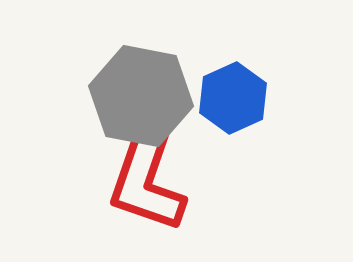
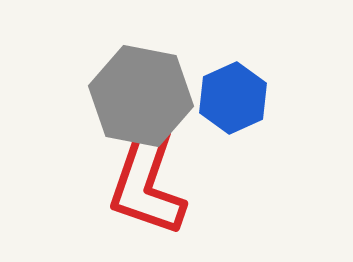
red L-shape: moved 4 px down
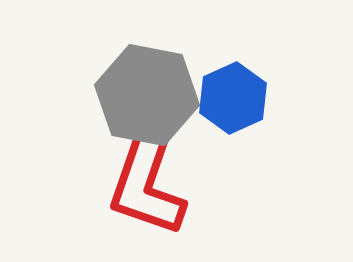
gray hexagon: moved 6 px right, 1 px up
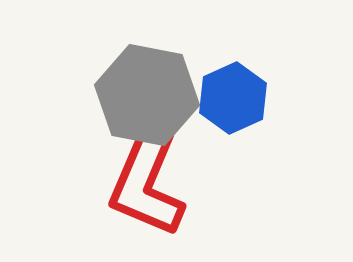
red L-shape: rotated 4 degrees clockwise
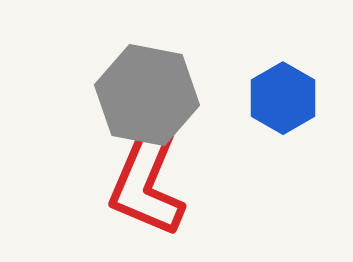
blue hexagon: moved 50 px right; rotated 6 degrees counterclockwise
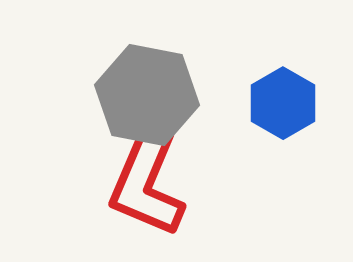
blue hexagon: moved 5 px down
